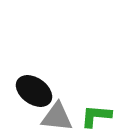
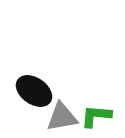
gray triangle: moved 5 px right; rotated 16 degrees counterclockwise
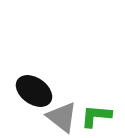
gray triangle: rotated 48 degrees clockwise
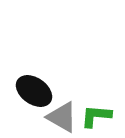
gray triangle: rotated 8 degrees counterclockwise
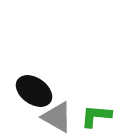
gray triangle: moved 5 px left
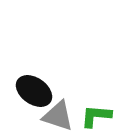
gray triangle: moved 1 px right, 1 px up; rotated 12 degrees counterclockwise
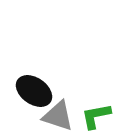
green L-shape: rotated 16 degrees counterclockwise
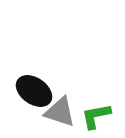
gray triangle: moved 2 px right, 4 px up
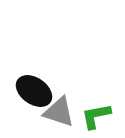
gray triangle: moved 1 px left
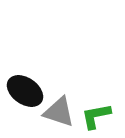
black ellipse: moved 9 px left
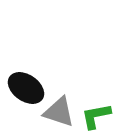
black ellipse: moved 1 px right, 3 px up
